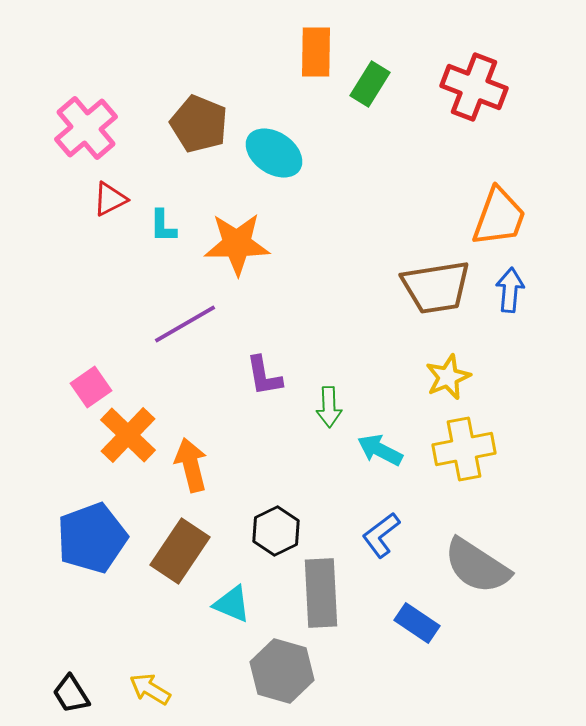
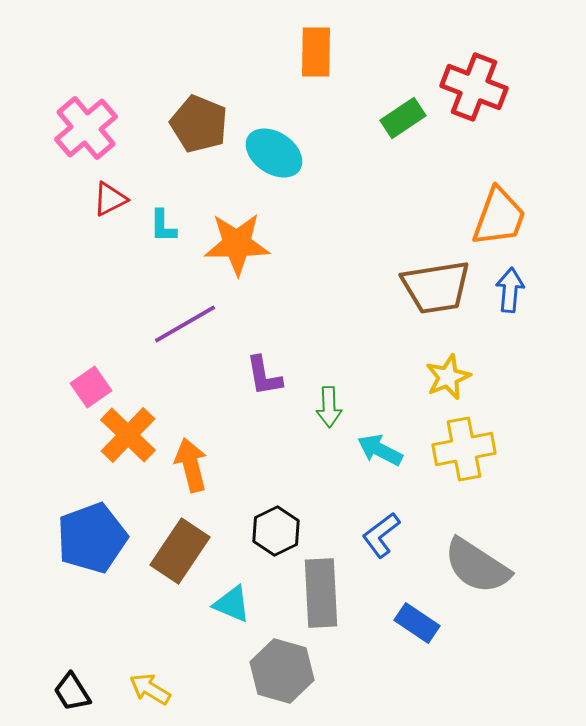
green rectangle: moved 33 px right, 34 px down; rotated 24 degrees clockwise
black trapezoid: moved 1 px right, 2 px up
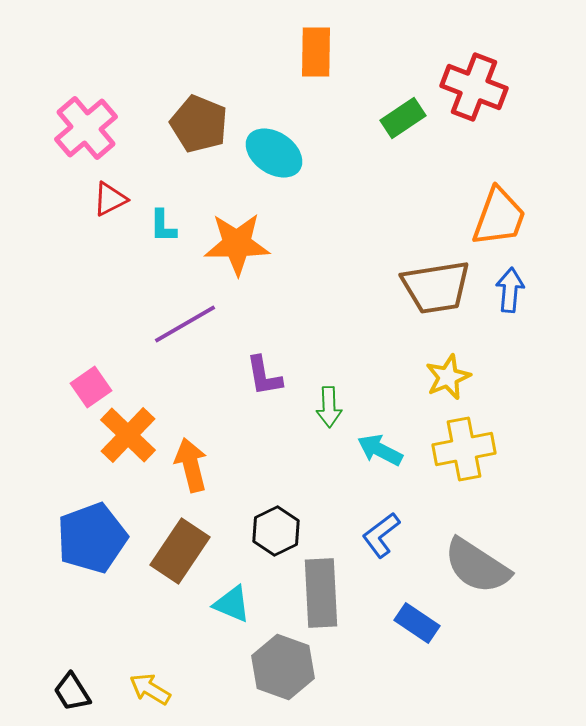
gray hexagon: moved 1 px right, 4 px up; rotated 4 degrees clockwise
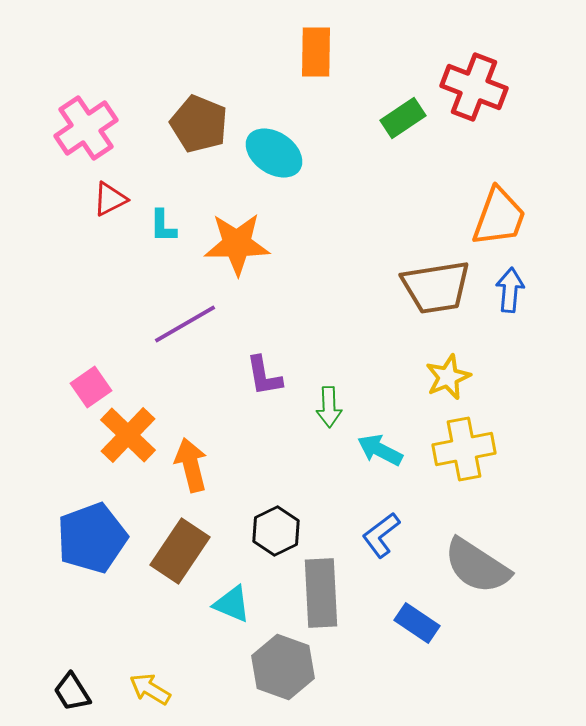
pink cross: rotated 6 degrees clockwise
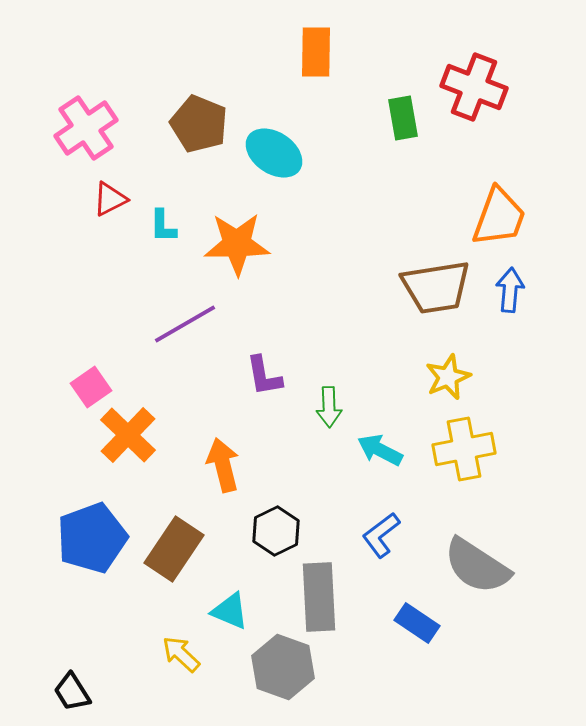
green rectangle: rotated 66 degrees counterclockwise
orange arrow: moved 32 px right
brown rectangle: moved 6 px left, 2 px up
gray rectangle: moved 2 px left, 4 px down
cyan triangle: moved 2 px left, 7 px down
yellow arrow: moved 31 px right, 35 px up; rotated 12 degrees clockwise
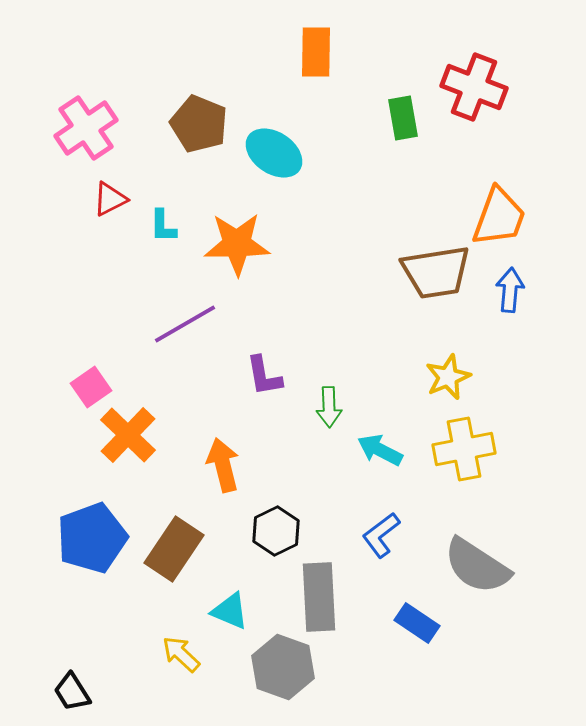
brown trapezoid: moved 15 px up
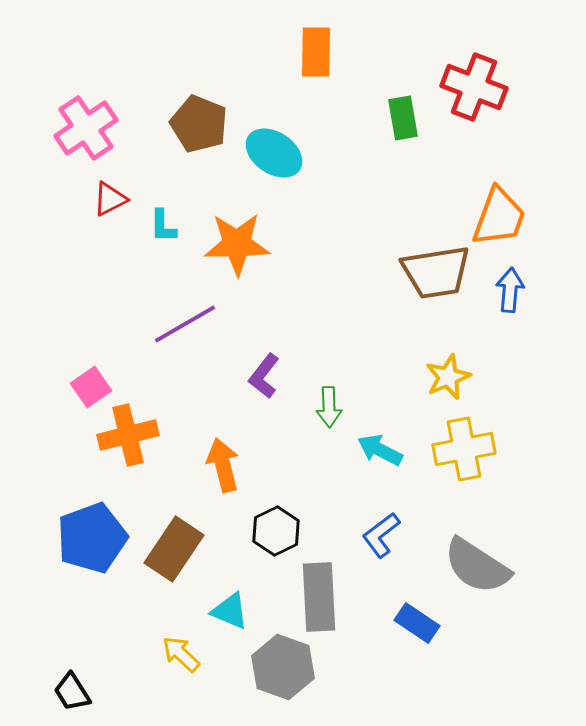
purple L-shape: rotated 48 degrees clockwise
orange cross: rotated 32 degrees clockwise
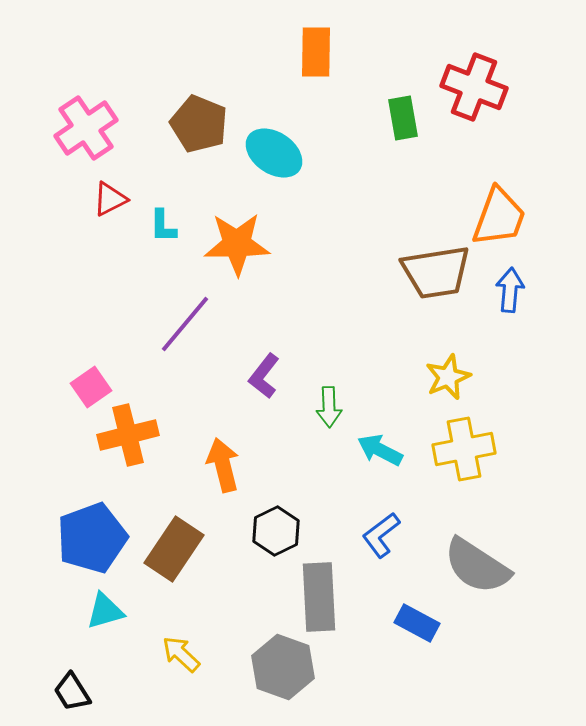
purple line: rotated 20 degrees counterclockwise
cyan triangle: moved 125 px left; rotated 39 degrees counterclockwise
blue rectangle: rotated 6 degrees counterclockwise
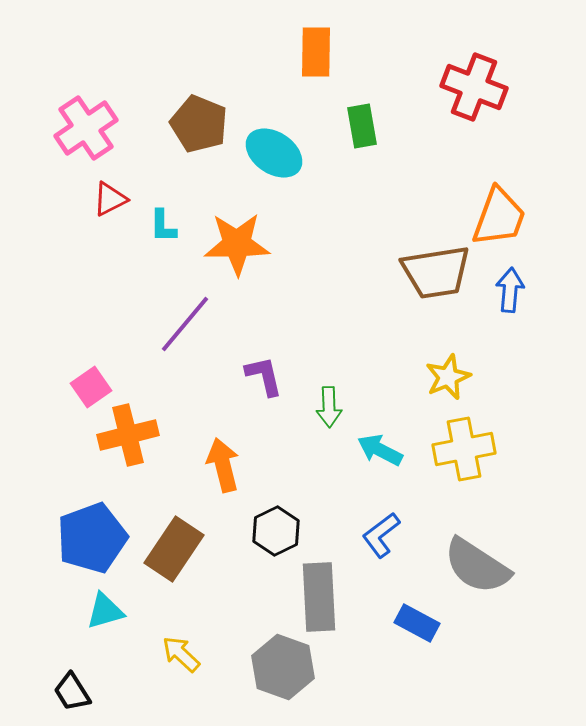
green rectangle: moved 41 px left, 8 px down
purple L-shape: rotated 129 degrees clockwise
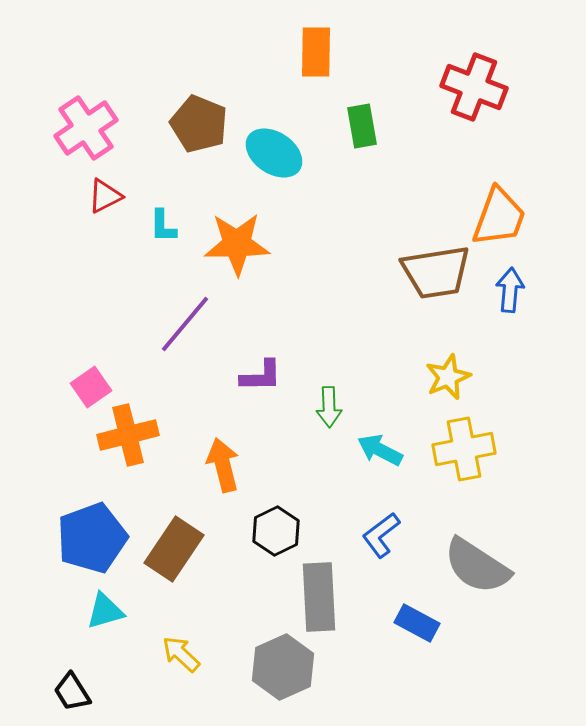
red triangle: moved 5 px left, 3 px up
purple L-shape: moved 3 px left; rotated 102 degrees clockwise
gray hexagon: rotated 16 degrees clockwise
